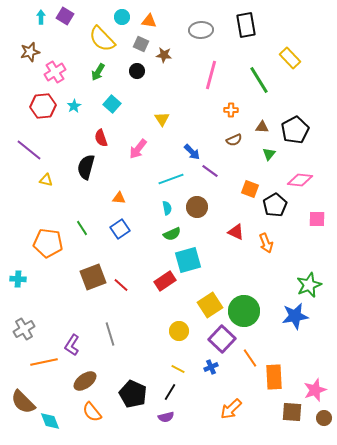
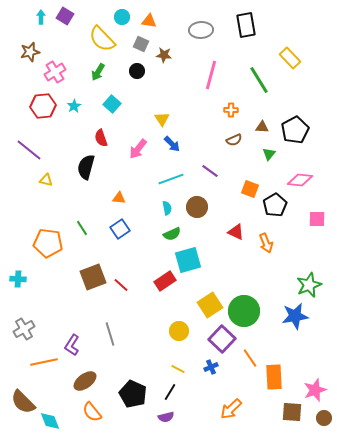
blue arrow at (192, 152): moved 20 px left, 8 px up
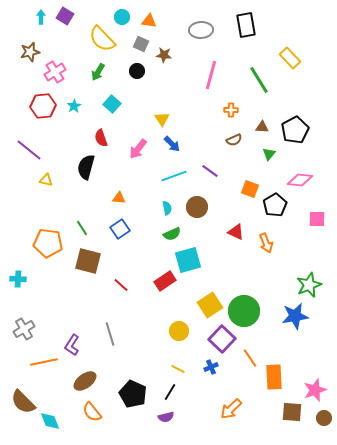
cyan line at (171, 179): moved 3 px right, 3 px up
brown square at (93, 277): moved 5 px left, 16 px up; rotated 36 degrees clockwise
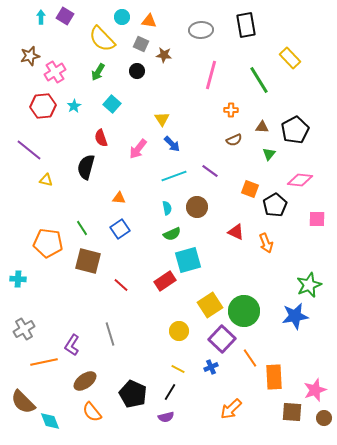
brown star at (30, 52): moved 4 px down
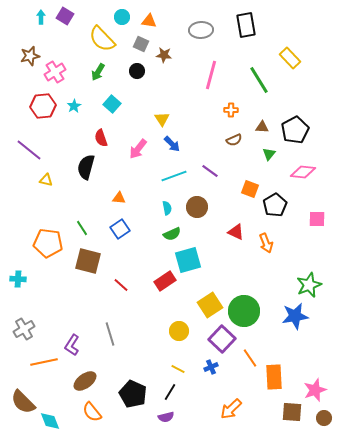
pink diamond at (300, 180): moved 3 px right, 8 px up
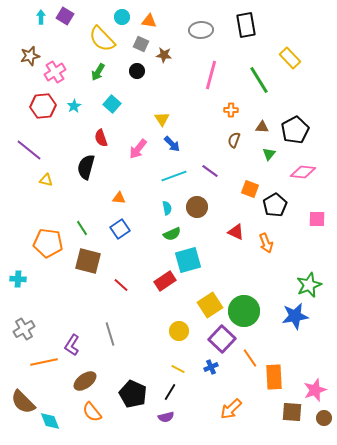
brown semicircle at (234, 140): rotated 133 degrees clockwise
